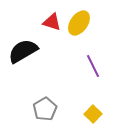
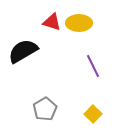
yellow ellipse: rotated 55 degrees clockwise
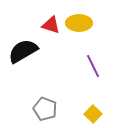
red triangle: moved 1 px left, 3 px down
gray pentagon: rotated 20 degrees counterclockwise
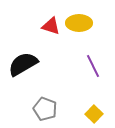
red triangle: moved 1 px down
black semicircle: moved 13 px down
yellow square: moved 1 px right
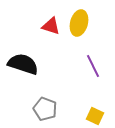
yellow ellipse: rotated 75 degrees counterclockwise
black semicircle: rotated 48 degrees clockwise
yellow square: moved 1 px right, 2 px down; rotated 18 degrees counterclockwise
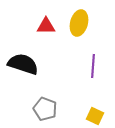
red triangle: moved 5 px left; rotated 18 degrees counterclockwise
purple line: rotated 30 degrees clockwise
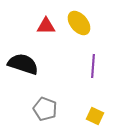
yellow ellipse: rotated 55 degrees counterclockwise
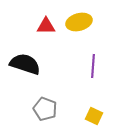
yellow ellipse: moved 1 px up; rotated 65 degrees counterclockwise
black semicircle: moved 2 px right
yellow square: moved 1 px left
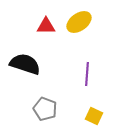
yellow ellipse: rotated 20 degrees counterclockwise
purple line: moved 6 px left, 8 px down
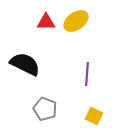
yellow ellipse: moved 3 px left, 1 px up
red triangle: moved 4 px up
black semicircle: rotated 8 degrees clockwise
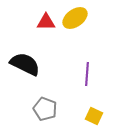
yellow ellipse: moved 1 px left, 3 px up
